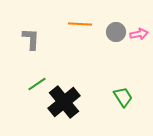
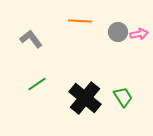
orange line: moved 3 px up
gray circle: moved 2 px right
gray L-shape: rotated 40 degrees counterclockwise
black cross: moved 21 px right, 4 px up; rotated 12 degrees counterclockwise
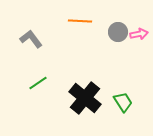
green line: moved 1 px right, 1 px up
green trapezoid: moved 5 px down
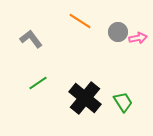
orange line: rotated 30 degrees clockwise
pink arrow: moved 1 px left, 4 px down
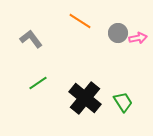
gray circle: moved 1 px down
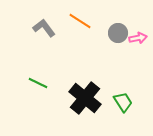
gray L-shape: moved 13 px right, 11 px up
green line: rotated 60 degrees clockwise
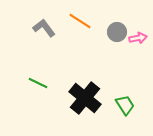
gray circle: moved 1 px left, 1 px up
green trapezoid: moved 2 px right, 3 px down
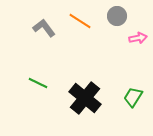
gray circle: moved 16 px up
green trapezoid: moved 8 px right, 8 px up; rotated 115 degrees counterclockwise
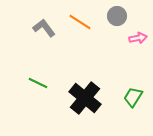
orange line: moved 1 px down
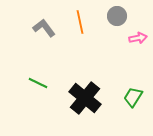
orange line: rotated 45 degrees clockwise
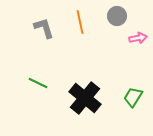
gray L-shape: rotated 20 degrees clockwise
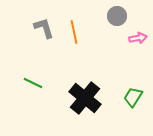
orange line: moved 6 px left, 10 px down
green line: moved 5 px left
